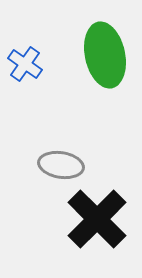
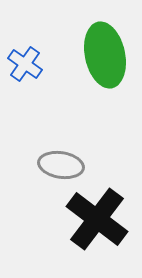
black cross: rotated 8 degrees counterclockwise
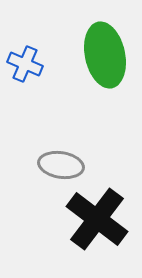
blue cross: rotated 12 degrees counterclockwise
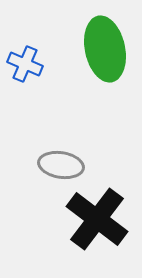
green ellipse: moved 6 px up
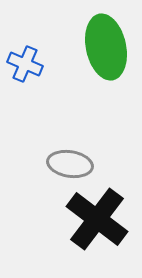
green ellipse: moved 1 px right, 2 px up
gray ellipse: moved 9 px right, 1 px up
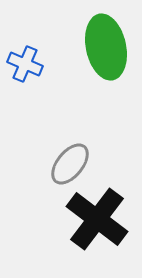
gray ellipse: rotated 60 degrees counterclockwise
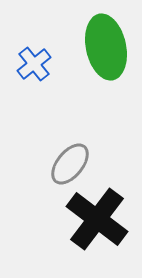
blue cross: moved 9 px right; rotated 28 degrees clockwise
